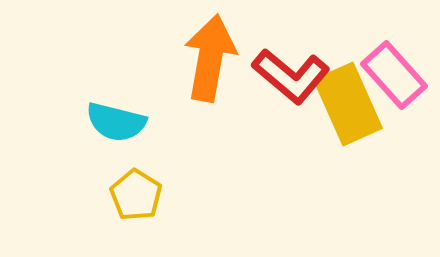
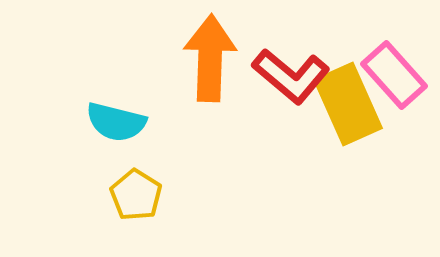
orange arrow: rotated 8 degrees counterclockwise
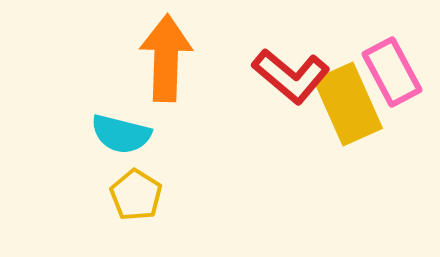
orange arrow: moved 44 px left
pink rectangle: moved 2 px left, 3 px up; rotated 14 degrees clockwise
cyan semicircle: moved 5 px right, 12 px down
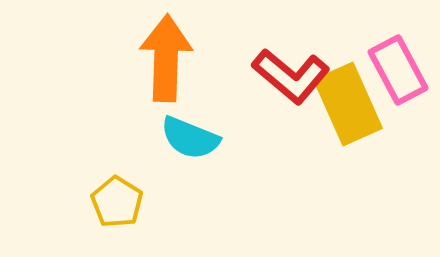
pink rectangle: moved 6 px right, 2 px up
cyan semicircle: moved 69 px right, 4 px down; rotated 8 degrees clockwise
yellow pentagon: moved 19 px left, 7 px down
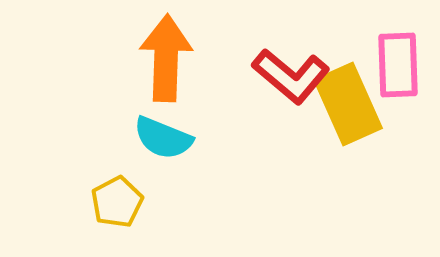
pink rectangle: moved 5 px up; rotated 26 degrees clockwise
cyan semicircle: moved 27 px left
yellow pentagon: rotated 12 degrees clockwise
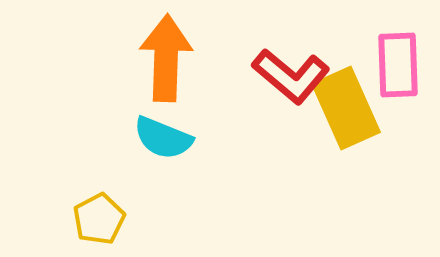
yellow rectangle: moved 2 px left, 4 px down
yellow pentagon: moved 18 px left, 17 px down
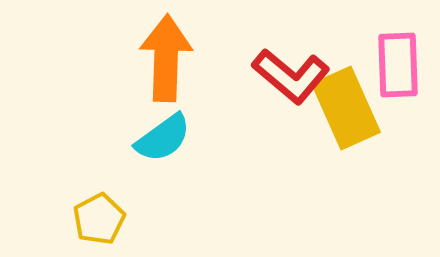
cyan semicircle: rotated 58 degrees counterclockwise
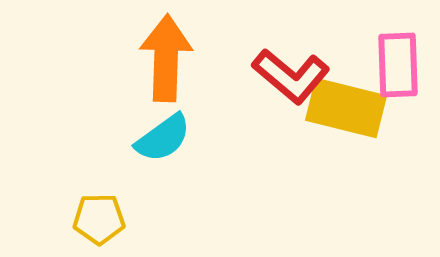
yellow rectangle: rotated 52 degrees counterclockwise
yellow pentagon: rotated 27 degrees clockwise
